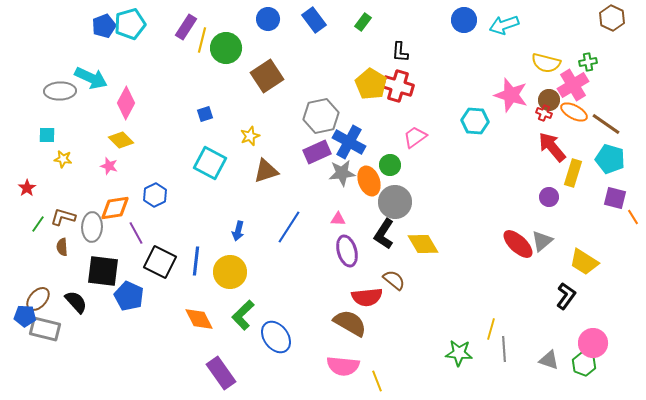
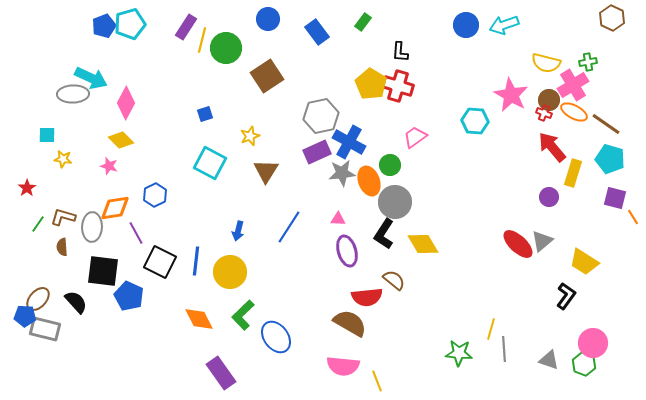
blue rectangle at (314, 20): moved 3 px right, 12 px down
blue circle at (464, 20): moved 2 px right, 5 px down
gray ellipse at (60, 91): moved 13 px right, 3 px down
pink star at (511, 95): rotated 12 degrees clockwise
brown triangle at (266, 171): rotated 40 degrees counterclockwise
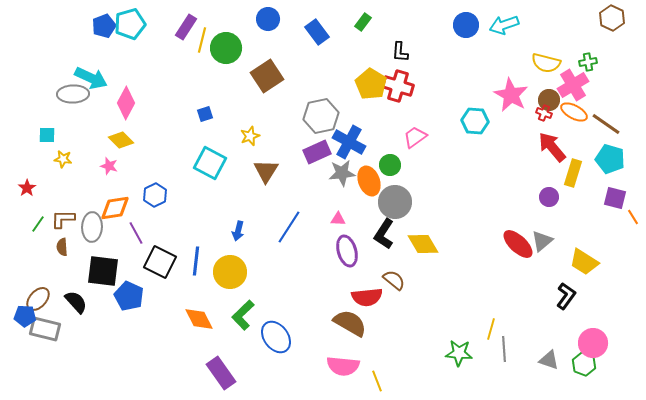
brown L-shape at (63, 217): moved 2 px down; rotated 15 degrees counterclockwise
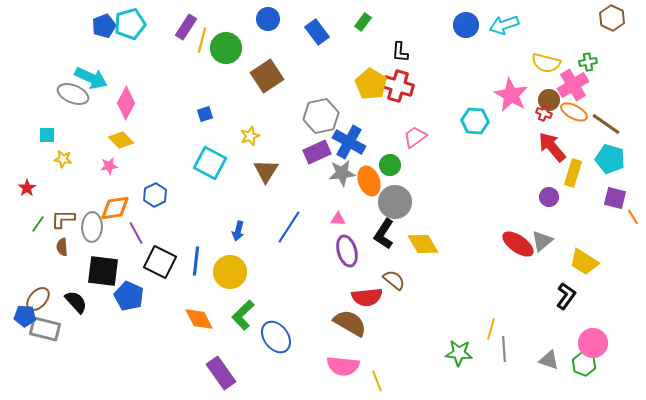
gray ellipse at (73, 94): rotated 24 degrees clockwise
pink star at (109, 166): rotated 24 degrees counterclockwise
red ellipse at (518, 244): rotated 8 degrees counterclockwise
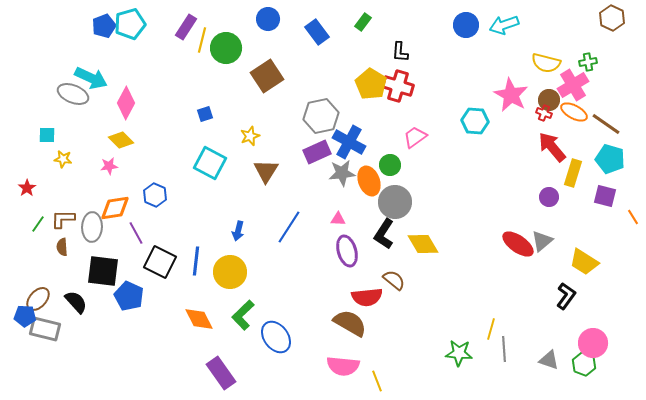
blue hexagon at (155, 195): rotated 10 degrees counterclockwise
purple square at (615, 198): moved 10 px left, 2 px up
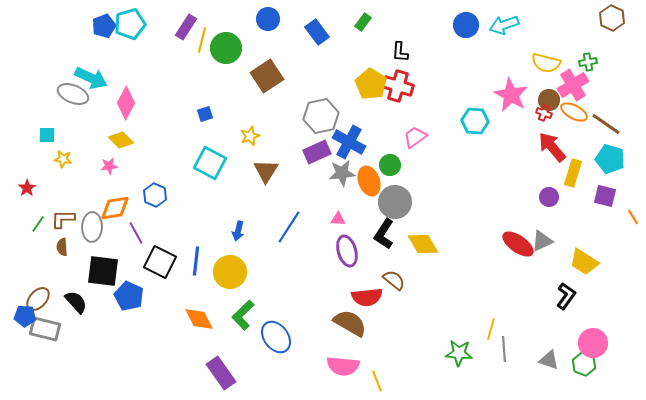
gray triangle at (542, 241): rotated 15 degrees clockwise
